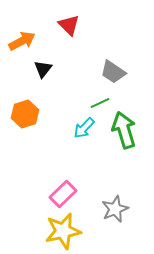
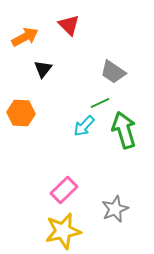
orange arrow: moved 3 px right, 4 px up
orange hexagon: moved 4 px left, 1 px up; rotated 20 degrees clockwise
cyan arrow: moved 2 px up
pink rectangle: moved 1 px right, 4 px up
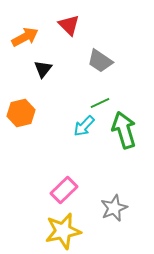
gray trapezoid: moved 13 px left, 11 px up
orange hexagon: rotated 16 degrees counterclockwise
gray star: moved 1 px left, 1 px up
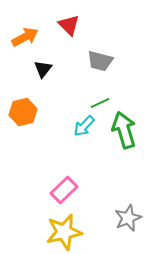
gray trapezoid: rotated 20 degrees counterclockwise
orange hexagon: moved 2 px right, 1 px up
gray star: moved 14 px right, 10 px down
yellow star: moved 1 px right, 1 px down
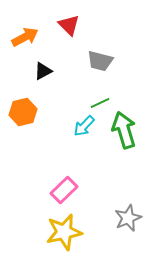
black triangle: moved 2 px down; rotated 24 degrees clockwise
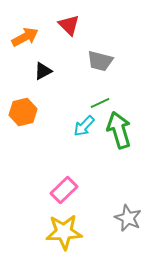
green arrow: moved 5 px left
gray star: rotated 24 degrees counterclockwise
yellow star: rotated 9 degrees clockwise
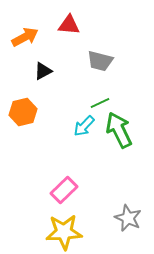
red triangle: rotated 40 degrees counterclockwise
green arrow: rotated 9 degrees counterclockwise
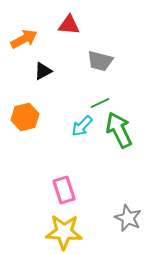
orange arrow: moved 1 px left, 2 px down
orange hexagon: moved 2 px right, 5 px down
cyan arrow: moved 2 px left
pink rectangle: rotated 64 degrees counterclockwise
yellow star: rotated 6 degrees clockwise
